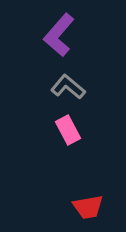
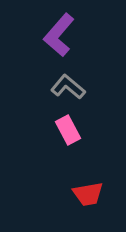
red trapezoid: moved 13 px up
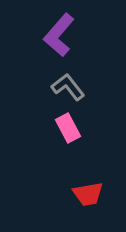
gray L-shape: rotated 12 degrees clockwise
pink rectangle: moved 2 px up
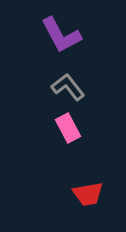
purple L-shape: moved 2 px right; rotated 69 degrees counterclockwise
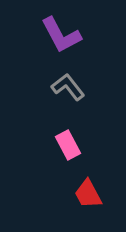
pink rectangle: moved 17 px down
red trapezoid: rotated 72 degrees clockwise
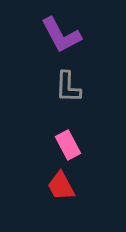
gray L-shape: rotated 140 degrees counterclockwise
red trapezoid: moved 27 px left, 8 px up
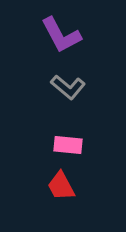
gray L-shape: rotated 52 degrees counterclockwise
pink rectangle: rotated 56 degrees counterclockwise
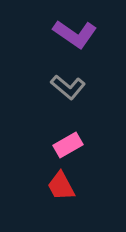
purple L-shape: moved 14 px right, 1 px up; rotated 27 degrees counterclockwise
pink rectangle: rotated 36 degrees counterclockwise
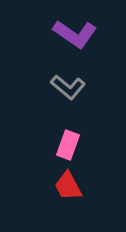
pink rectangle: rotated 40 degrees counterclockwise
red trapezoid: moved 7 px right
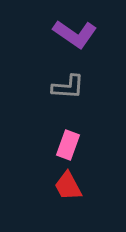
gray L-shape: rotated 36 degrees counterclockwise
